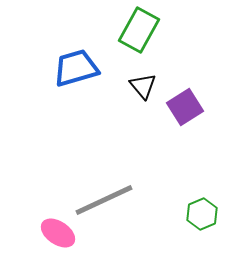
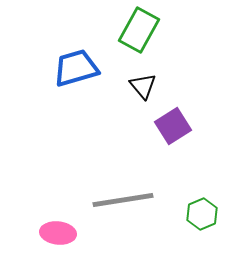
purple square: moved 12 px left, 19 px down
gray line: moved 19 px right; rotated 16 degrees clockwise
pink ellipse: rotated 28 degrees counterclockwise
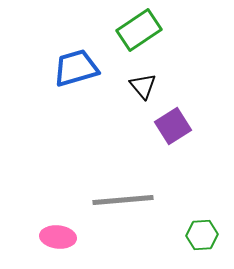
green rectangle: rotated 27 degrees clockwise
gray line: rotated 4 degrees clockwise
green hexagon: moved 21 px down; rotated 20 degrees clockwise
pink ellipse: moved 4 px down
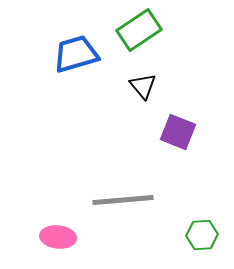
blue trapezoid: moved 14 px up
purple square: moved 5 px right, 6 px down; rotated 36 degrees counterclockwise
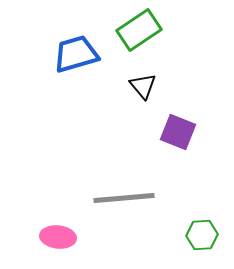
gray line: moved 1 px right, 2 px up
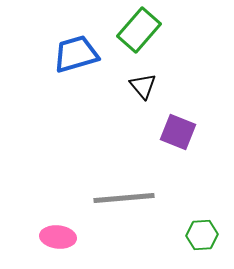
green rectangle: rotated 15 degrees counterclockwise
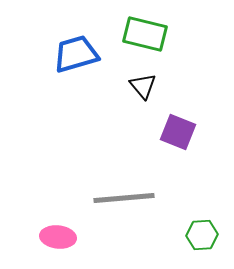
green rectangle: moved 6 px right, 4 px down; rotated 63 degrees clockwise
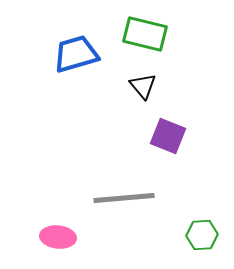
purple square: moved 10 px left, 4 px down
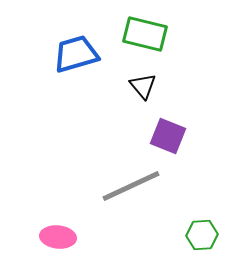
gray line: moved 7 px right, 12 px up; rotated 20 degrees counterclockwise
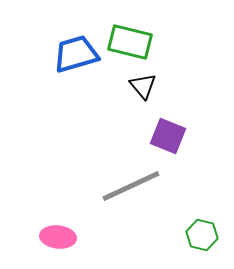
green rectangle: moved 15 px left, 8 px down
green hexagon: rotated 16 degrees clockwise
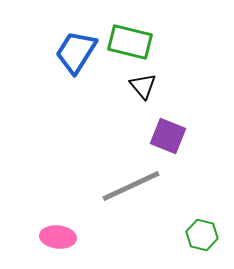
blue trapezoid: moved 2 px up; rotated 42 degrees counterclockwise
